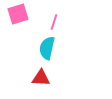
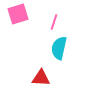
cyan semicircle: moved 12 px right
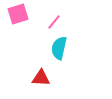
pink line: rotated 21 degrees clockwise
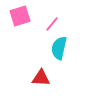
pink square: moved 2 px right, 2 px down
pink line: moved 2 px left, 2 px down
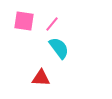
pink square: moved 4 px right, 5 px down; rotated 25 degrees clockwise
cyan semicircle: rotated 130 degrees clockwise
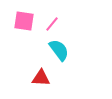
cyan semicircle: moved 2 px down
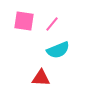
cyan semicircle: moved 1 px left; rotated 105 degrees clockwise
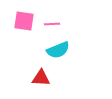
pink line: rotated 49 degrees clockwise
